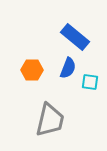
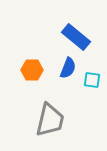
blue rectangle: moved 1 px right
cyan square: moved 2 px right, 2 px up
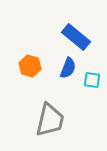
orange hexagon: moved 2 px left, 4 px up; rotated 15 degrees clockwise
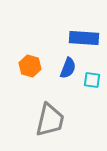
blue rectangle: moved 8 px right, 1 px down; rotated 36 degrees counterclockwise
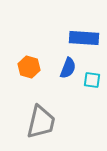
orange hexagon: moved 1 px left, 1 px down
gray trapezoid: moved 9 px left, 2 px down
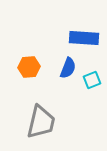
orange hexagon: rotated 20 degrees counterclockwise
cyan square: rotated 30 degrees counterclockwise
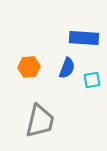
blue semicircle: moved 1 px left
cyan square: rotated 12 degrees clockwise
gray trapezoid: moved 1 px left, 1 px up
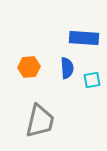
blue semicircle: rotated 25 degrees counterclockwise
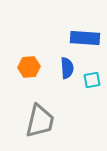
blue rectangle: moved 1 px right
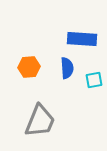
blue rectangle: moved 3 px left, 1 px down
cyan square: moved 2 px right
gray trapezoid: rotated 9 degrees clockwise
